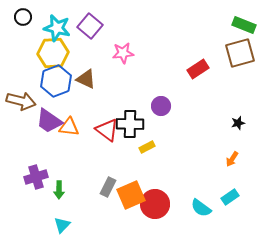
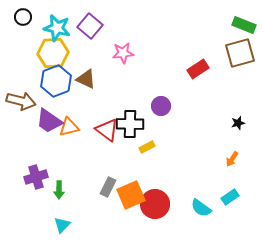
orange triangle: rotated 20 degrees counterclockwise
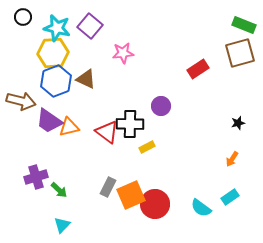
red triangle: moved 2 px down
green arrow: rotated 48 degrees counterclockwise
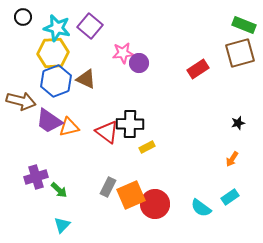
purple circle: moved 22 px left, 43 px up
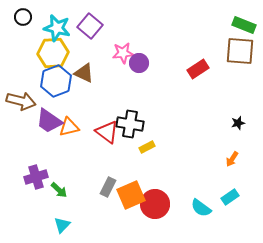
brown square: moved 2 px up; rotated 20 degrees clockwise
brown triangle: moved 2 px left, 6 px up
black cross: rotated 8 degrees clockwise
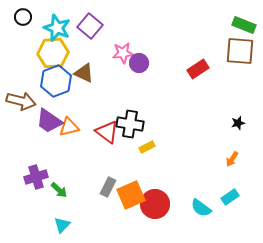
cyan star: rotated 8 degrees clockwise
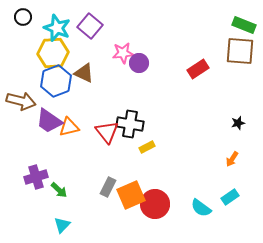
red triangle: rotated 15 degrees clockwise
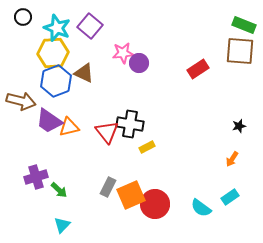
black star: moved 1 px right, 3 px down
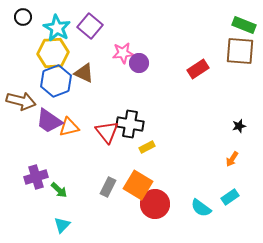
cyan star: rotated 8 degrees clockwise
orange square: moved 7 px right, 10 px up; rotated 36 degrees counterclockwise
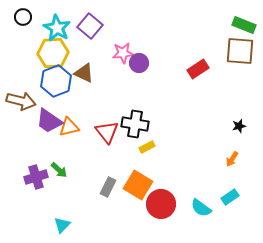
black cross: moved 5 px right
green arrow: moved 20 px up
red circle: moved 6 px right
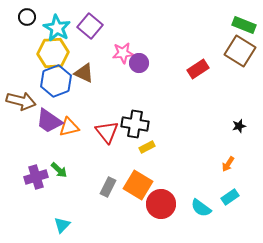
black circle: moved 4 px right
brown square: rotated 28 degrees clockwise
orange arrow: moved 4 px left, 5 px down
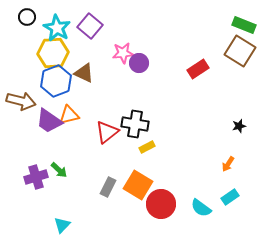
orange triangle: moved 12 px up
red triangle: rotated 30 degrees clockwise
